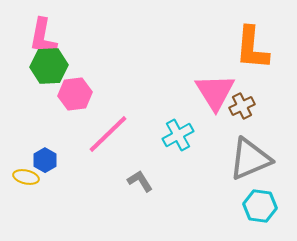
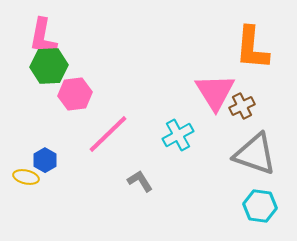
gray triangle: moved 5 px right, 5 px up; rotated 42 degrees clockwise
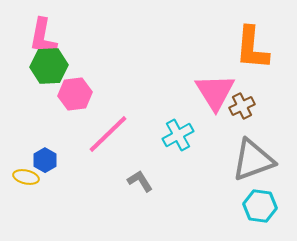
gray triangle: moved 2 px left, 6 px down; rotated 39 degrees counterclockwise
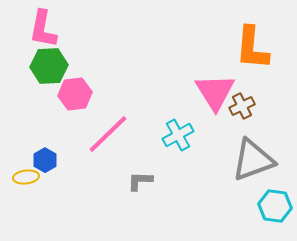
pink L-shape: moved 8 px up
yellow ellipse: rotated 20 degrees counterclockwise
gray L-shape: rotated 56 degrees counterclockwise
cyan hexagon: moved 15 px right
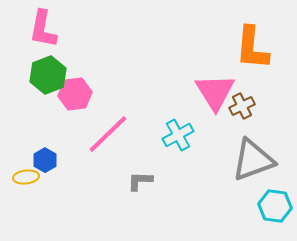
green hexagon: moved 1 px left, 9 px down; rotated 18 degrees counterclockwise
